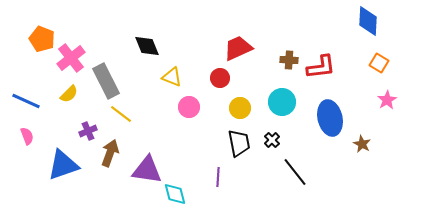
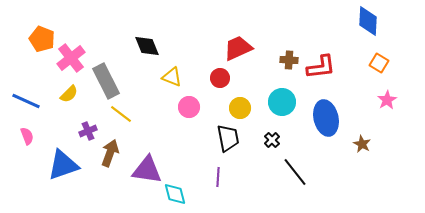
blue ellipse: moved 4 px left
black trapezoid: moved 11 px left, 5 px up
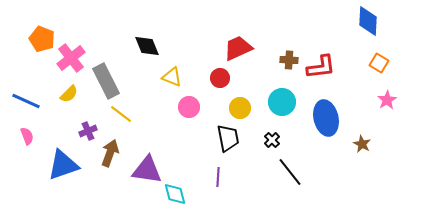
black line: moved 5 px left
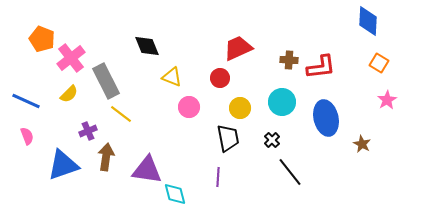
brown arrow: moved 4 px left, 4 px down; rotated 12 degrees counterclockwise
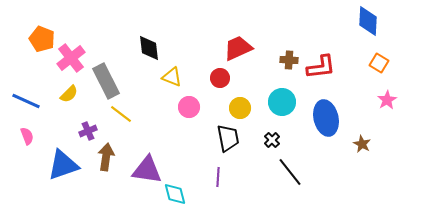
black diamond: moved 2 px right, 2 px down; rotated 16 degrees clockwise
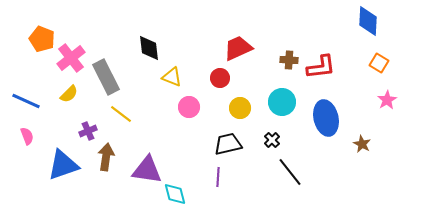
gray rectangle: moved 4 px up
black trapezoid: moved 6 px down; rotated 92 degrees counterclockwise
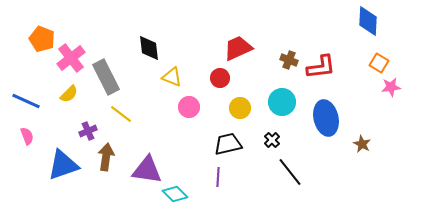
brown cross: rotated 18 degrees clockwise
pink star: moved 4 px right, 13 px up; rotated 24 degrees clockwise
cyan diamond: rotated 30 degrees counterclockwise
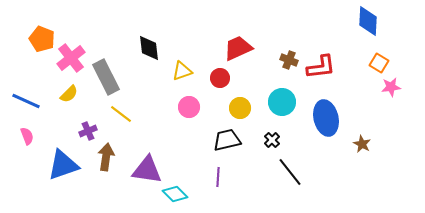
yellow triangle: moved 10 px right, 6 px up; rotated 40 degrees counterclockwise
black trapezoid: moved 1 px left, 4 px up
